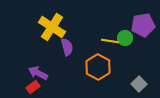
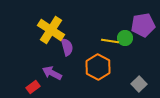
yellow cross: moved 1 px left, 3 px down
purple arrow: moved 14 px right
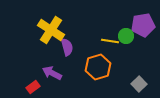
green circle: moved 1 px right, 2 px up
orange hexagon: rotated 15 degrees clockwise
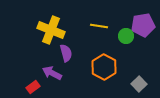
yellow cross: rotated 12 degrees counterclockwise
yellow line: moved 11 px left, 15 px up
purple semicircle: moved 1 px left, 6 px down
orange hexagon: moved 6 px right; rotated 15 degrees counterclockwise
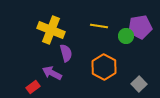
purple pentagon: moved 3 px left, 2 px down
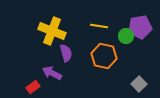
yellow cross: moved 1 px right, 1 px down
orange hexagon: moved 11 px up; rotated 15 degrees counterclockwise
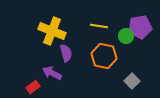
gray square: moved 7 px left, 3 px up
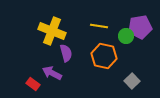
red rectangle: moved 3 px up; rotated 72 degrees clockwise
